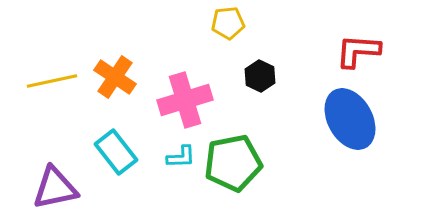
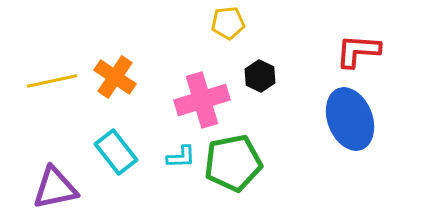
pink cross: moved 17 px right
blue ellipse: rotated 8 degrees clockwise
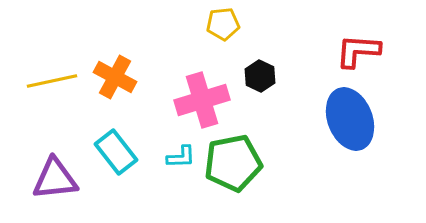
yellow pentagon: moved 5 px left, 1 px down
orange cross: rotated 6 degrees counterclockwise
purple triangle: moved 9 px up; rotated 6 degrees clockwise
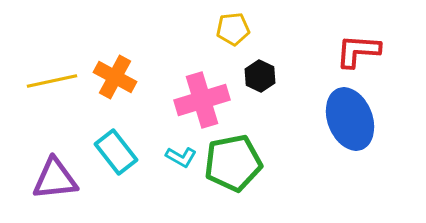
yellow pentagon: moved 10 px right, 5 px down
cyan L-shape: rotated 32 degrees clockwise
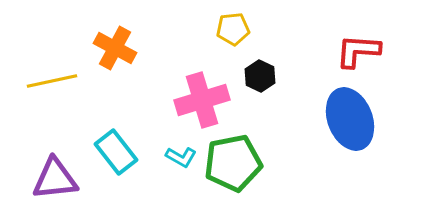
orange cross: moved 29 px up
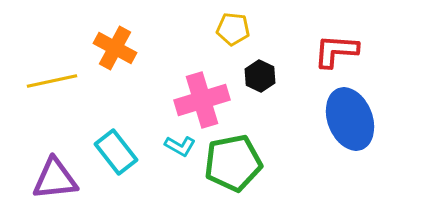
yellow pentagon: rotated 12 degrees clockwise
red L-shape: moved 22 px left
cyan L-shape: moved 1 px left, 11 px up
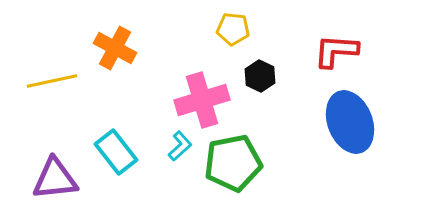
blue ellipse: moved 3 px down
cyan L-shape: rotated 72 degrees counterclockwise
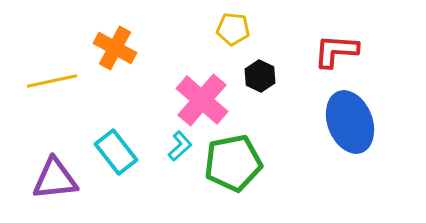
pink cross: rotated 32 degrees counterclockwise
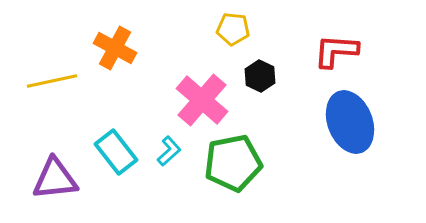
cyan L-shape: moved 11 px left, 5 px down
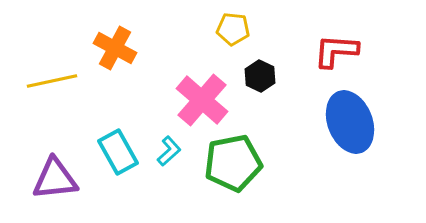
cyan rectangle: moved 2 px right; rotated 9 degrees clockwise
